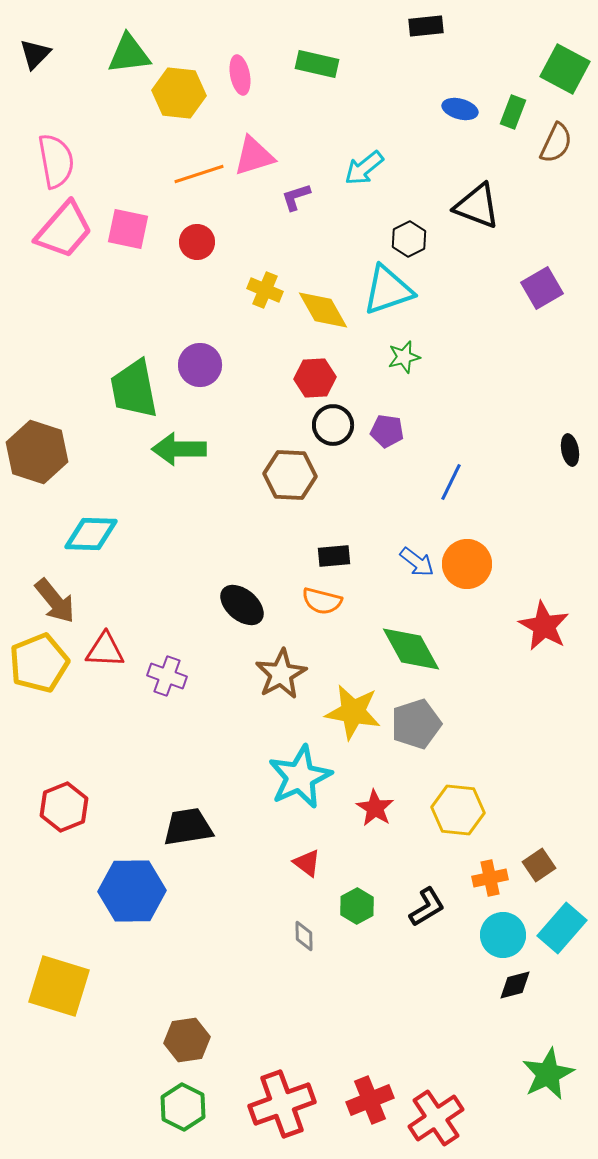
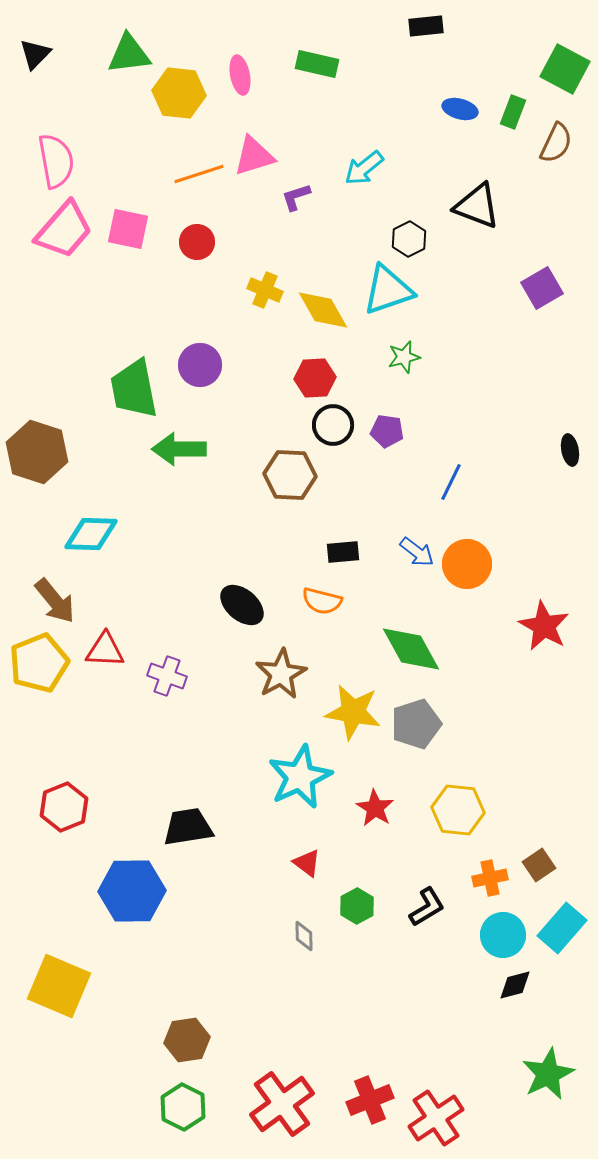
black rectangle at (334, 556): moved 9 px right, 4 px up
blue arrow at (417, 562): moved 10 px up
yellow square at (59, 986): rotated 6 degrees clockwise
red cross at (282, 1104): rotated 16 degrees counterclockwise
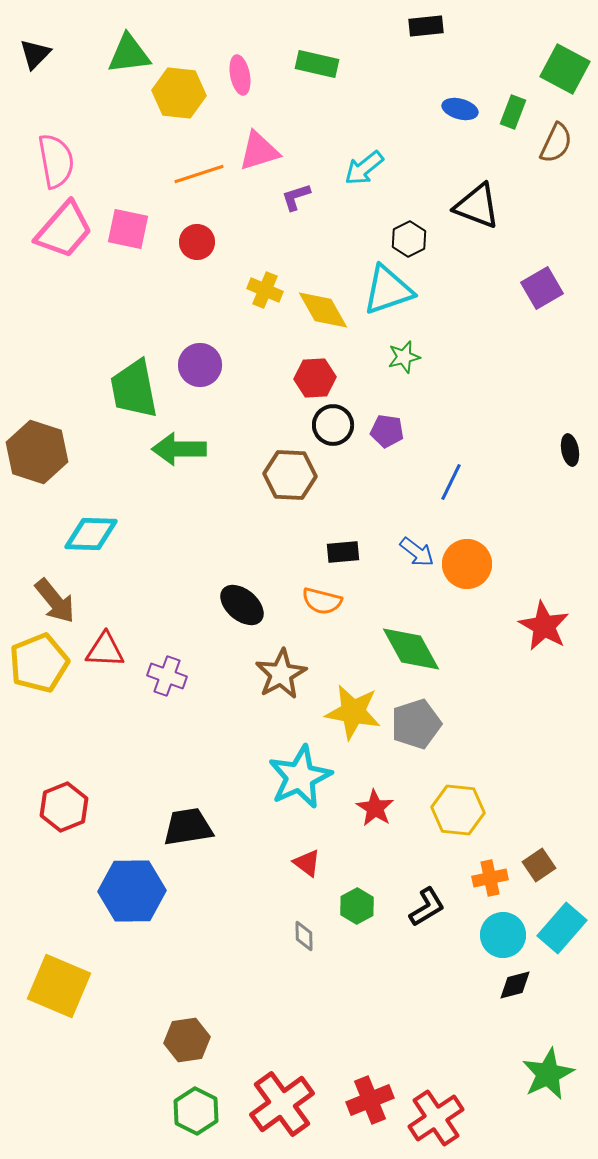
pink triangle at (254, 156): moved 5 px right, 5 px up
green hexagon at (183, 1107): moved 13 px right, 4 px down
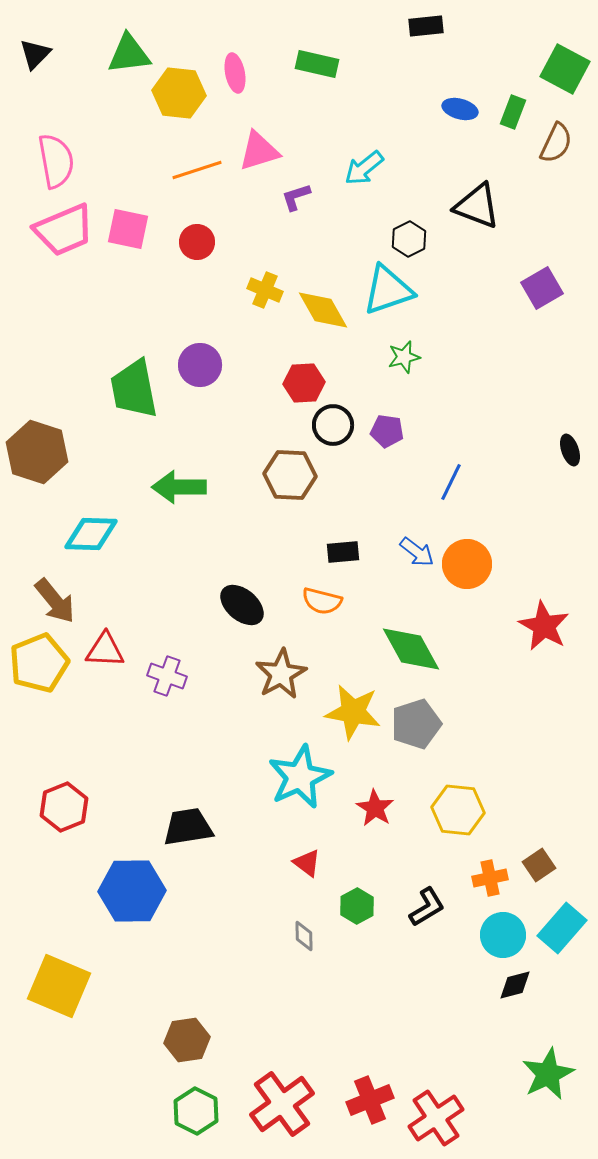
pink ellipse at (240, 75): moved 5 px left, 2 px up
orange line at (199, 174): moved 2 px left, 4 px up
pink trapezoid at (64, 230): rotated 26 degrees clockwise
red hexagon at (315, 378): moved 11 px left, 5 px down
green arrow at (179, 449): moved 38 px down
black ellipse at (570, 450): rotated 8 degrees counterclockwise
